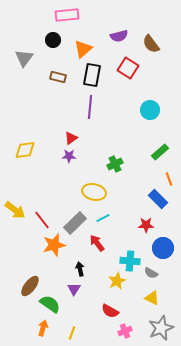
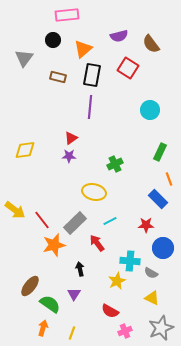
green rectangle: rotated 24 degrees counterclockwise
cyan line: moved 7 px right, 3 px down
purple triangle: moved 5 px down
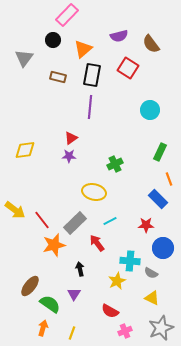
pink rectangle: rotated 40 degrees counterclockwise
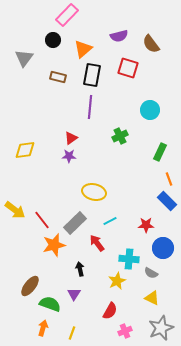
red square: rotated 15 degrees counterclockwise
green cross: moved 5 px right, 28 px up
blue rectangle: moved 9 px right, 2 px down
cyan cross: moved 1 px left, 2 px up
green semicircle: rotated 15 degrees counterclockwise
red semicircle: rotated 90 degrees counterclockwise
